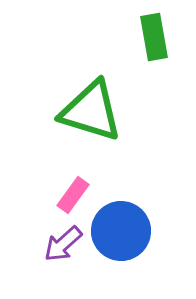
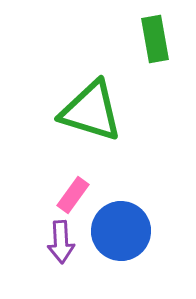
green rectangle: moved 1 px right, 2 px down
purple arrow: moved 2 px left, 2 px up; rotated 51 degrees counterclockwise
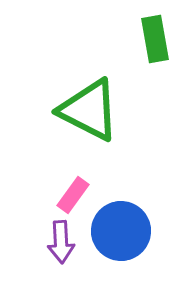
green triangle: moved 2 px left, 1 px up; rotated 10 degrees clockwise
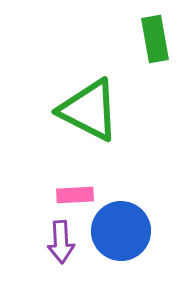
pink rectangle: moved 2 px right; rotated 51 degrees clockwise
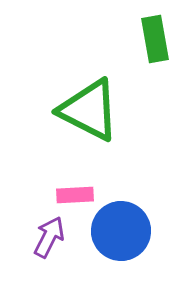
purple arrow: moved 12 px left, 5 px up; rotated 150 degrees counterclockwise
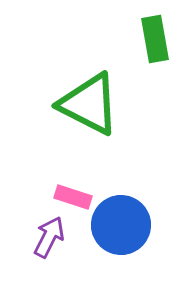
green triangle: moved 6 px up
pink rectangle: moved 2 px left, 2 px down; rotated 21 degrees clockwise
blue circle: moved 6 px up
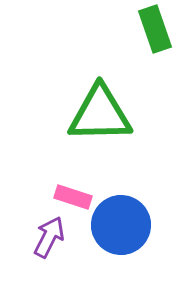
green rectangle: moved 10 px up; rotated 9 degrees counterclockwise
green triangle: moved 11 px right, 10 px down; rotated 28 degrees counterclockwise
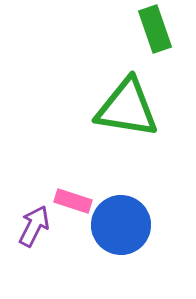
green triangle: moved 27 px right, 6 px up; rotated 10 degrees clockwise
pink rectangle: moved 4 px down
purple arrow: moved 15 px left, 11 px up
